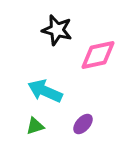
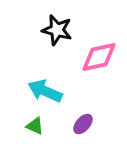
pink diamond: moved 1 px right, 2 px down
green triangle: rotated 42 degrees clockwise
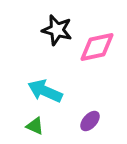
pink diamond: moved 2 px left, 10 px up
purple ellipse: moved 7 px right, 3 px up
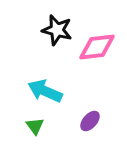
pink diamond: rotated 6 degrees clockwise
green triangle: rotated 30 degrees clockwise
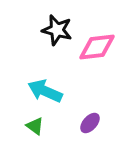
purple ellipse: moved 2 px down
green triangle: rotated 18 degrees counterclockwise
